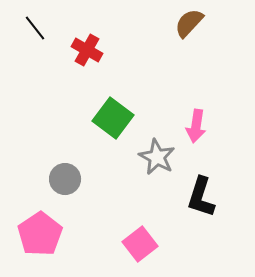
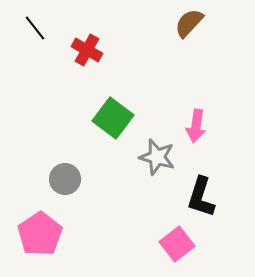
gray star: rotated 12 degrees counterclockwise
pink square: moved 37 px right
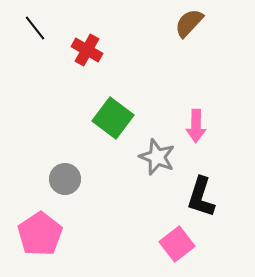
pink arrow: rotated 8 degrees counterclockwise
gray star: rotated 6 degrees clockwise
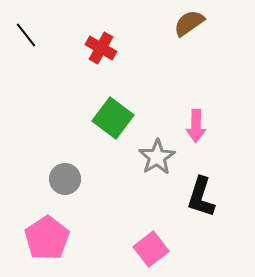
brown semicircle: rotated 12 degrees clockwise
black line: moved 9 px left, 7 px down
red cross: moved 14 px right, 2 px up
gray star: rotated 18 degrees clockwise
pink pentagon: moved 7 px right, 4 px down
pink square: moved 26 px left, 5 px down
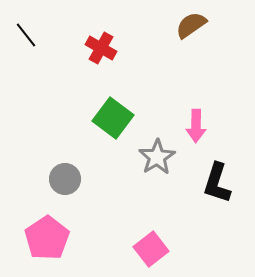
brown semicircle: moved 2 px right, 2 px down
black L-shape: moved 16 px right, 14 px up
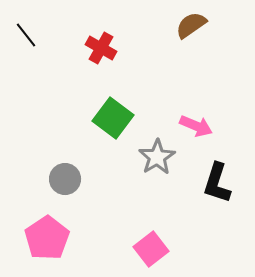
pink arrow: rotated 68 degrees counterclockwise
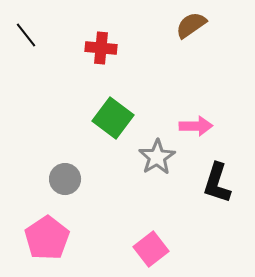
red cross: rotated 24 degrees counterclockwise
pink arrow: rotated 24 degrees counterclockwise
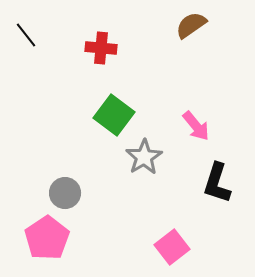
green square: moved 1 px right, 3 px up
pink arrow: rotated 52 degrees clockwise
gray star: moved 13 px left
gray circle: moved 14 px down
pink square: moved 21 px right, 2 px up
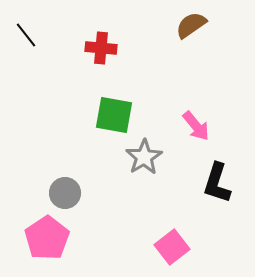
green square: rotated 27 degrees counterclockwise
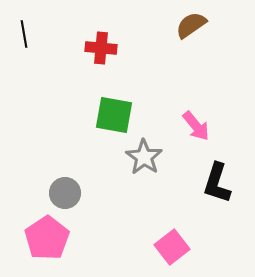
black line: moved 2 px left, 1 px up; rotated 28 degrees clockwise
gray star: rotated 6 degrees counterclockwise
